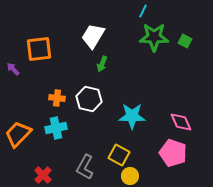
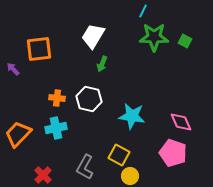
cyan star: rotated 8 degrees clockwise
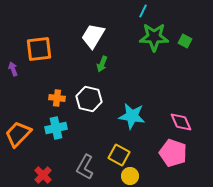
purple arrow: rotated 24 degrees clockwise
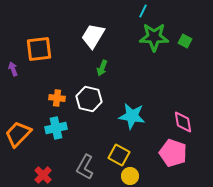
green arrow: moved 4 px down
pink diamond: moved 2 px right; rotated 15 degrees clockwise
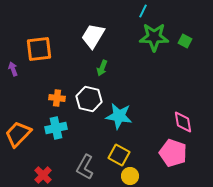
cyan star: moved 13 px left
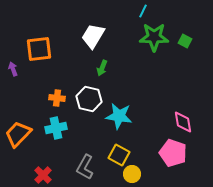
yellow circle: moved 2 px right, 2 px up
